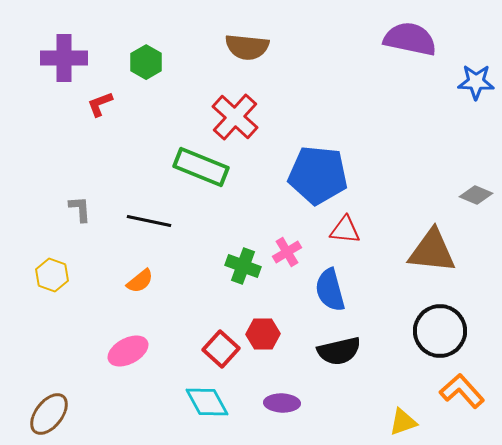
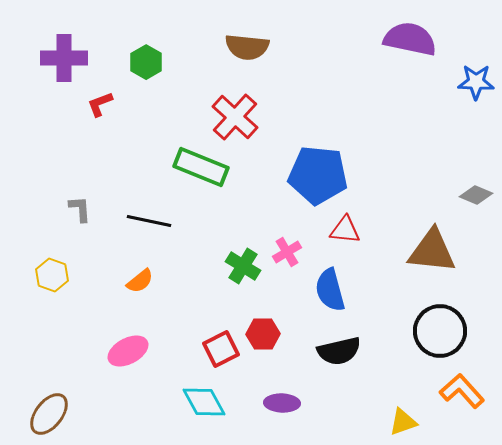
green cross: rotated 12 degrees clockwise
red square: rotated 21 degrees clockwise
cyan diamond: moved 3 px left
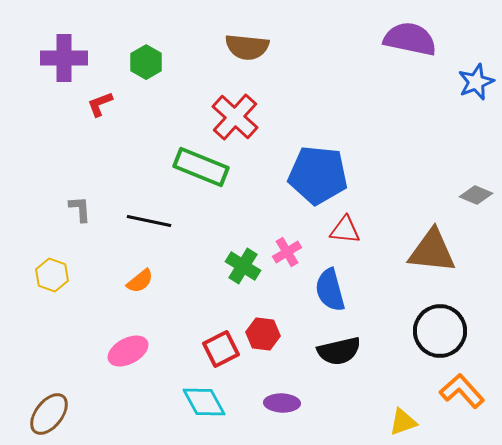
blue star: rotated 24 degrees counterclockwise
red hexagon: rotated 8 degrees clockwise
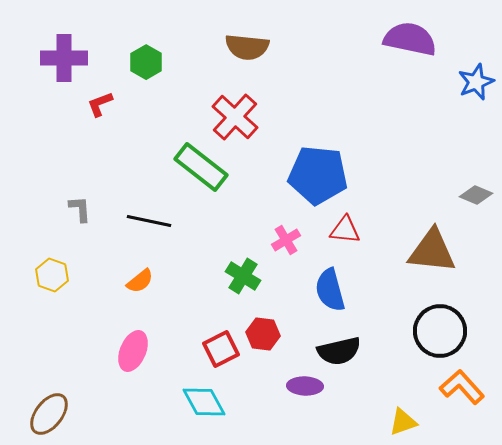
green rectangle: rotated 16 degrees clockwise
pink cross: moved 1 px left, 12 px up
green cross: moved 10 px down
pink ellipse: moved 5 px right; rotated 39 degrees counterclockwise
orange L-shape: moved 4 px up
purple ellipse: moved 23 px right, 17 px up
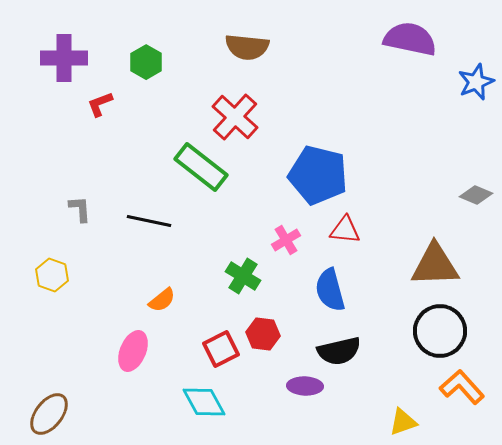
blue pentagon: rotated 8 degrees clockwise
brown triangle: moved 3 px right, 14 px down; rotated 8 degrees counterclockwise
orange semicircle: moved 22 px right, 19 px down
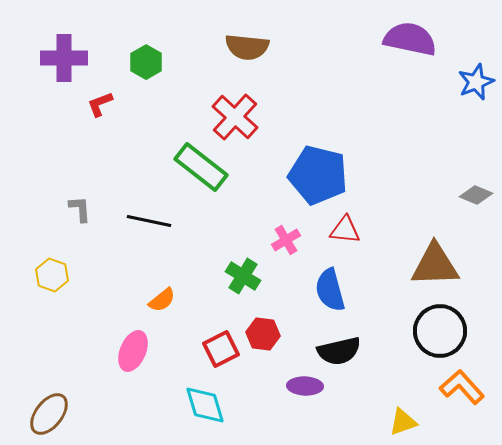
cyan diamond: moved 1 px right, 3 px down; rotated 12 degrees clockwise
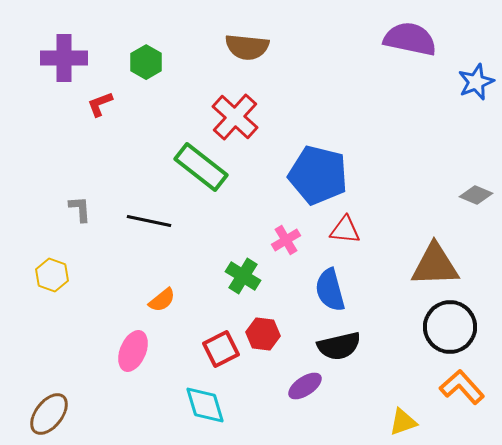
black circle: moved 10 px right, 4 px up
black semicircle: moved 5 px up
purple ellipse: rotated 36 degrees counterclockwise
